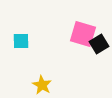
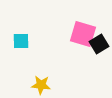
yellow star: moved 1 px left; rotated 24 degrees counterclockwise
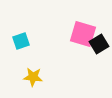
cyan square: rotated 18 degrees counterclockwise
yellow star: moved 8 px left, 8 px up
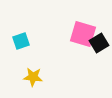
black square: moved 1 px up
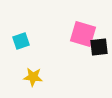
black square: moved 4 px down; rotated 24 degrees clockwise
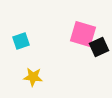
black square: rotated 18 degrees counterclockwise
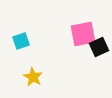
pink square: rotated 28 degrees counterclockwise
yellow star: rotated 24 degrees clockwise
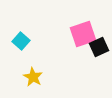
pink square: rotated 8 degrees counterclockwise
cyan square: rotated 30 degrees counterclockwise
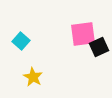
pink square: rotated 12 degrees clockwise
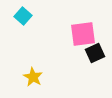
cyan square: moved 2 px right, 25 px up
black square: moved 4 px left, 6 px down
